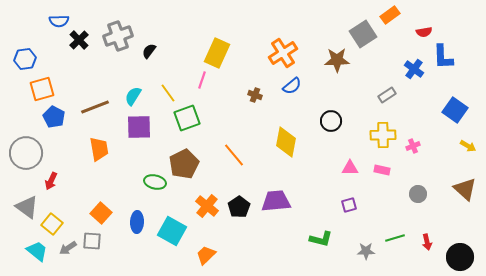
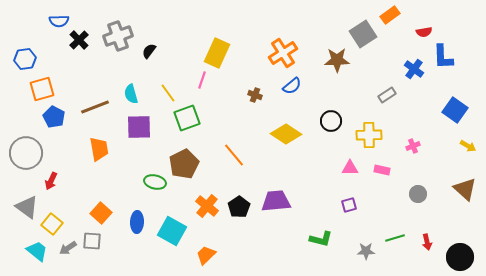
cyan semicircle at (133, 96): moved 2 px left, 2 px up; rotated 48 degrees counterclockwise
yellow cross at (383, 135): moved 14 px left
yellow diamond at (286, 142): moved 8 px up; rotated 68 degrees counterclockwise
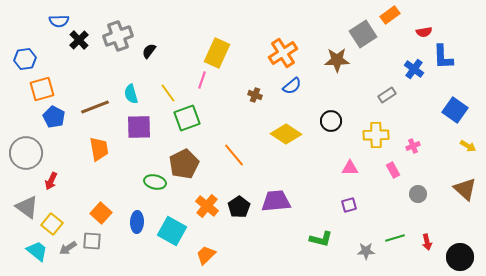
yellow cross at (369, 135): moved 7 px right
pink rectangle at (382, 170): moved 11 px right; rotated 49 degrees clockwise
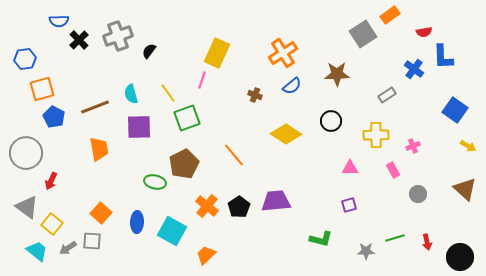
brown star at (337, 60): moved 14 px down
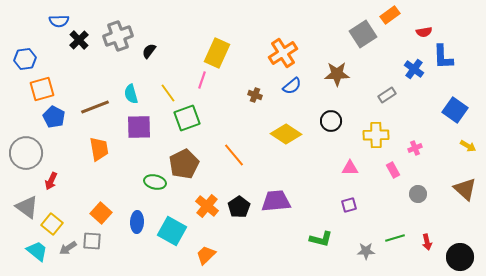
pink cross at (413, 146): moved 2 px right, 2 px down
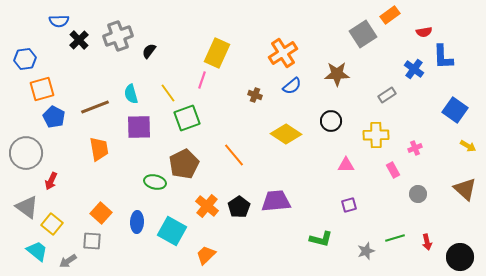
pink triangle at (350, 168): moved 4 px left, 3 px up
gray arrow at (68, 248): moved 13 px down
gray star at (366, 251): rotated 18 degrees counterclockwise
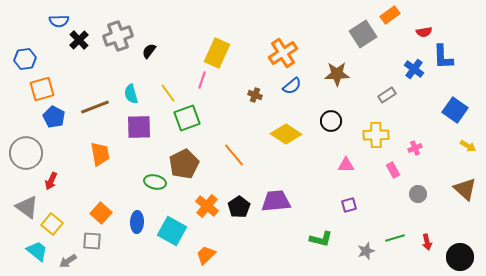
orange trapezoid at (99, 149): moved 1 px right, 5 px down
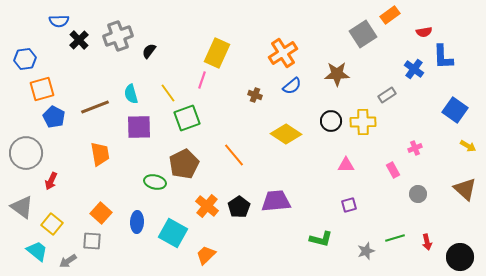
yellow cross at (376, 135): moved 13 px left, 13 px up
gray triangle at (27, 207): moved 5 px left
cyan square at (172, 231): moved 1 px right, 2 px down
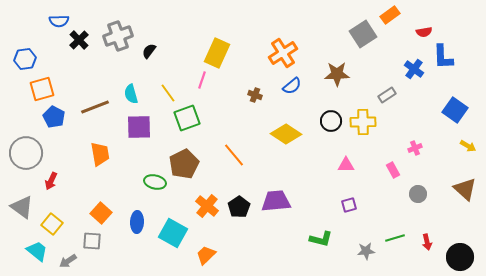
gray star at (366, 251): rotated 12 degrees clockwise
